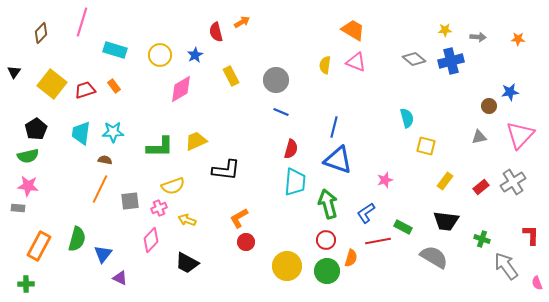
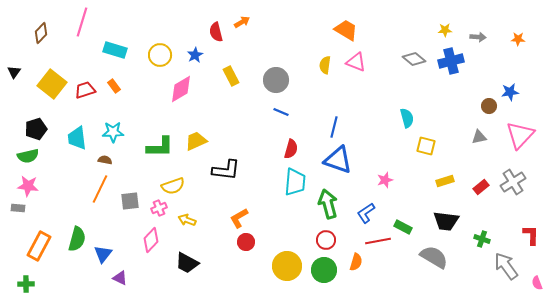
orange trapezoid at (353, 30): moved 7 px left
black pentagon at (36, 129): rotated 15 degrees clockwise
cyan trapezoid at (81, 133): moved 4 px left, 5 px down; rotated 15 degrees counterclockwise
yellow rectangle at (445, 181): rotated 36 degrees clockwise
orange semicircle at (351, 258): moved 5 px right, 4 px down
green circle at (327, 271): moved 3 px left, 1 px up
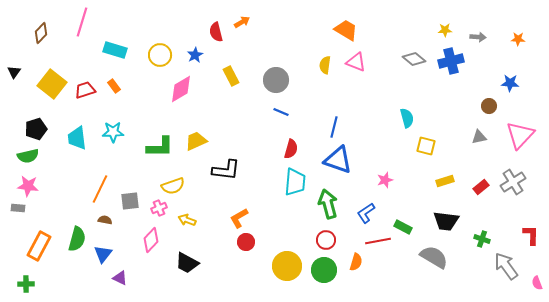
blue star at (510, 92): moved 9 px up; rotated 12 degrees clockwise
brown semicircle at (105, 160): moved 60 px down
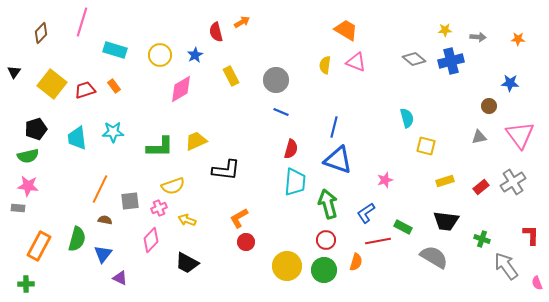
pink triangle at (520, 135): rotated 20 degrees counterclockwise
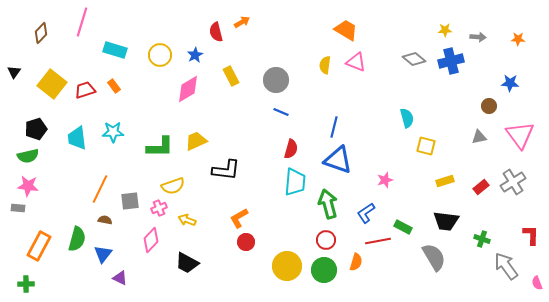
pink diamond at (181, 89): moved 7 px right
gray semicircle at (434, 257): rotated 28 degrees clockwise
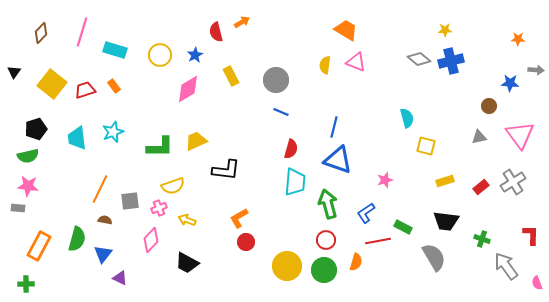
pink line at (82, 22): moved 10 px down
gray arrow at (478, 37): moved 58 px right, 33 px down
gray diamond at (414, 59): moved 5 px right
cyan star at (113, 132): rotated 20 degrees counterclockwise
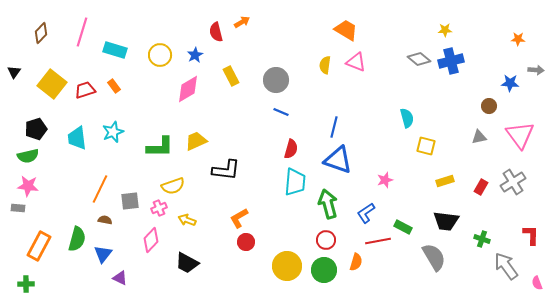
red rectangle at (481, 187): rotated 21 degrees counterclockwise
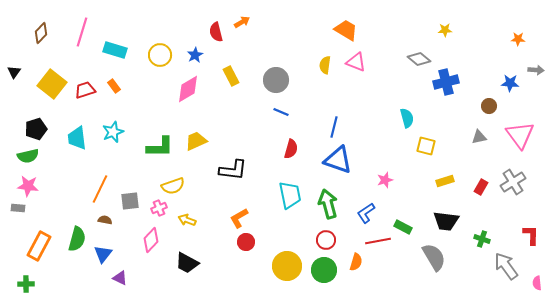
blue cross at (451, 61): moved 5 px left, 21 px down
black L-shape at (226, 170): moved 7 px right
cyan trapezoid at (295, 182): moved 5 px left, 13 px down; rotated 16 degrees counterclockwise
pink semicircle at (537, 283): rotated 16 degrees clockwise
